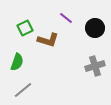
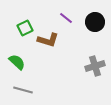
black circle: moved 6 px up
green semicircle: rotated 66 degrees counterclockwise
gray line: rotated 54 degrees clockwise
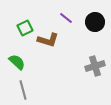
gray line: rotated 60 degrees clockwise
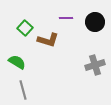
purple line: rotated 40 degrees counterclockwise
green square: rotated 21 degrees counterclockwise
green semicircle: rotated 12 degrees counterclockwise
gray cross: moved 1 px up
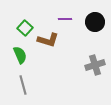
purple line: moved 1 px left, 1 px down
green semicircle: moved 3 px right, 7 px up; rotated 36 degrees clockwise
gray line: moved 5 px up
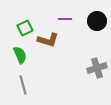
black circle: moved 2 px right, 1 px up
green square: rotated 21 degrees clockwise
gray cross: moved 2 px right, 3 px down
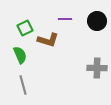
gray cross: rotated 18 degrees clockwise
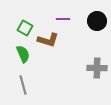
purple line: moved 2 px left
green square: rotated 35 degrees counterclockwise
green semicircle: moved 3 px right, 1 px up
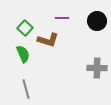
purple line: moved 1 px left, 1 px up
green square: rotated 14 degrees clockwise
gray line: moved 3 px right, 4 px down
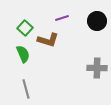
purple line: rotated 16 degrees counterclockwise
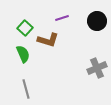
gray cross: rotated 24 degrees counterclockwise
